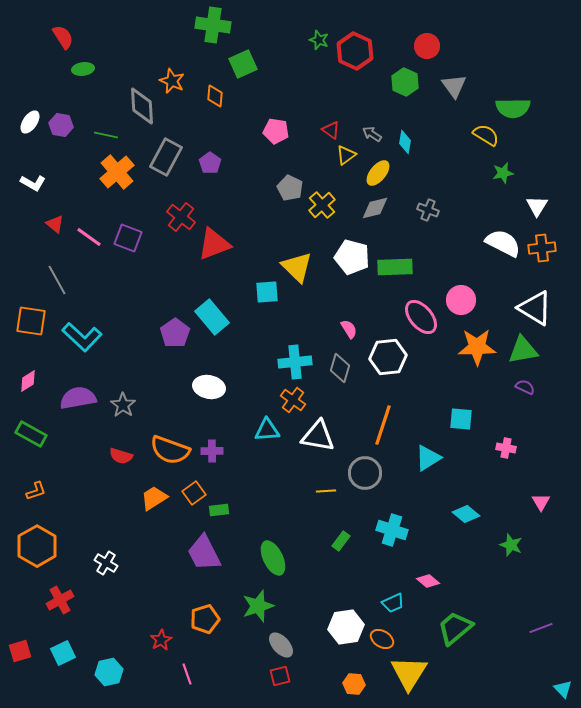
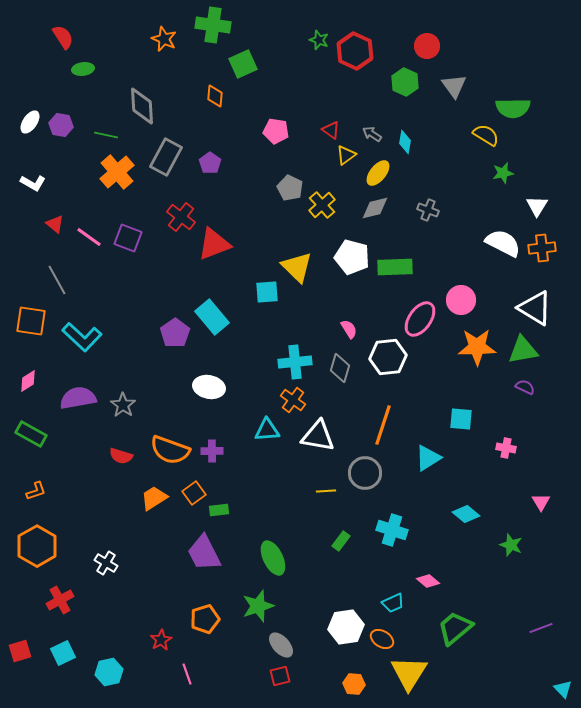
orange star at (172, 81): moved 8 px left, 42 px up
pink ellipse at (421, 317): moved 1 px left, 2 px down; rotated 75 degrees clockwise
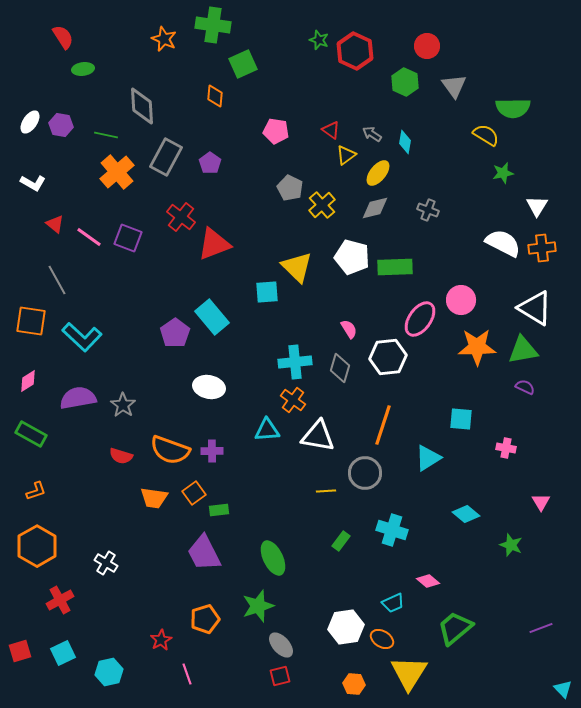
orange trapezoid at (154, 498): rotated 140 degrees counterclockwise
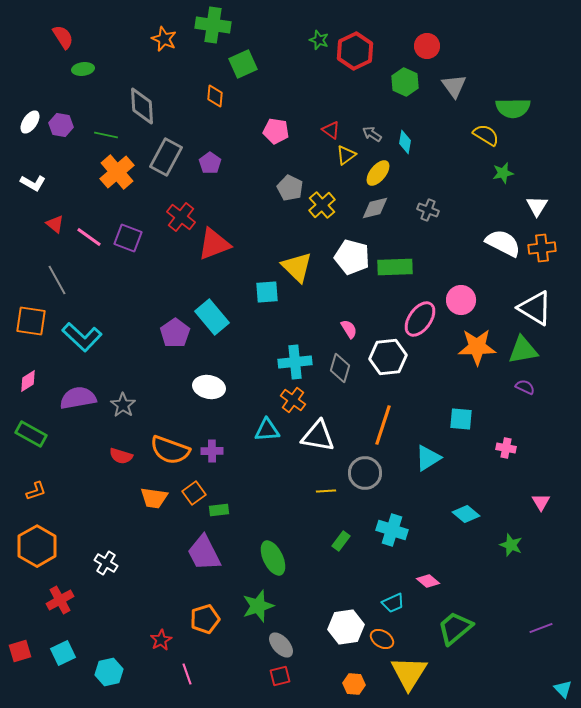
red hexagon at (355, 51): rotated 9 degrees clockwise
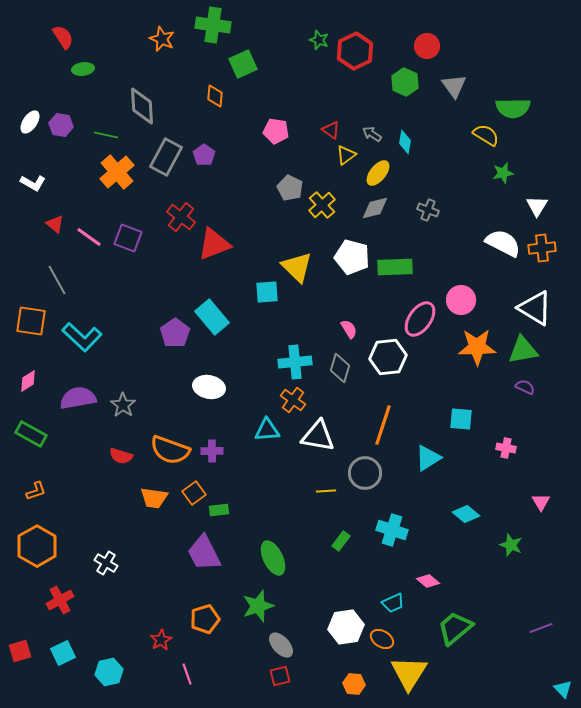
orange star at (164, 39): moved 2 px left
purple pentagon at (210, 163): moved 6 px left, 8 px up
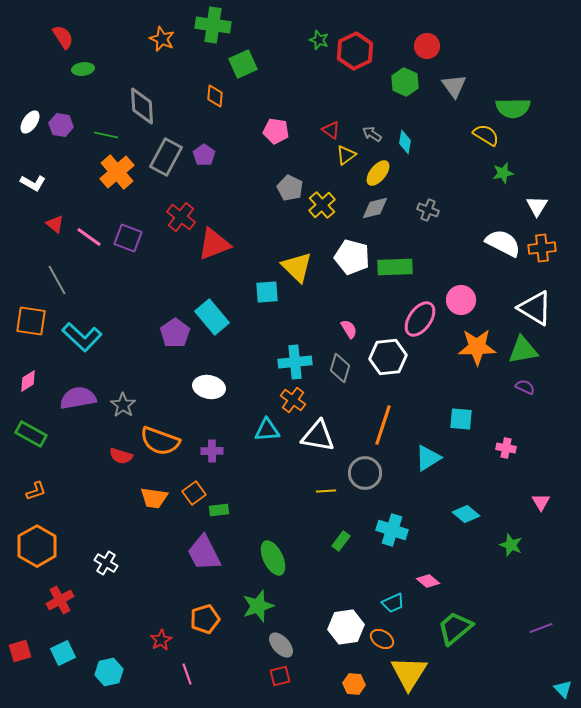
orange semicircle at (170, 450): moved 10 px left, 9 px up
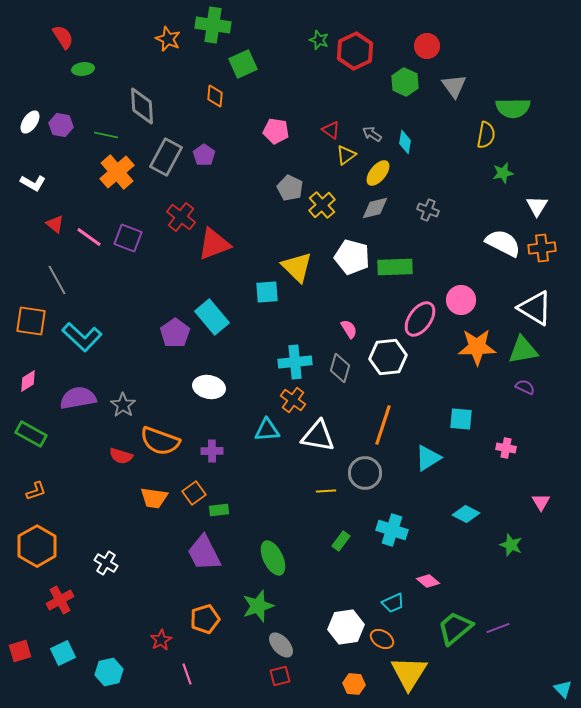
orange star at (162, 39): moved 6 px right
yellow semicircle at (486, 135): rotated 68 degrees clockwise
cyan diamond at (466, 514): rotated 12 degrees counterclockwise
purple line at (541, 628): moved 43 px left
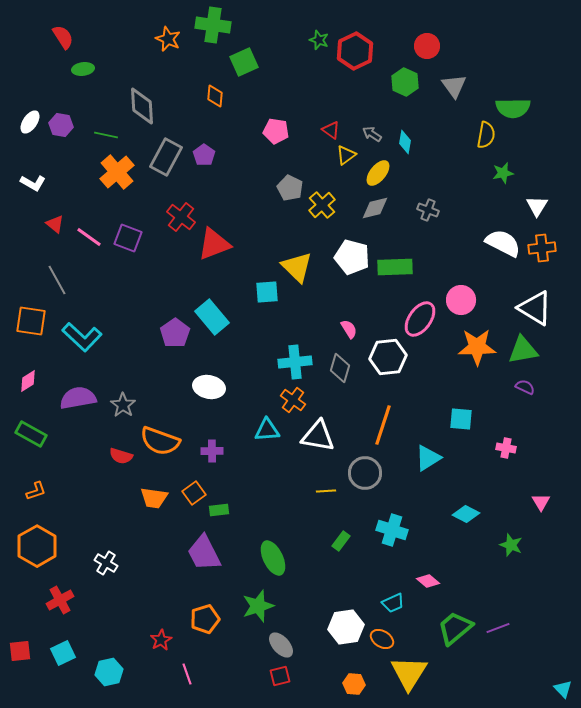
green square at (243, 64): moved 1 px right, 2 px up
red square at (20, 651): rotated 10 degrees clockwise
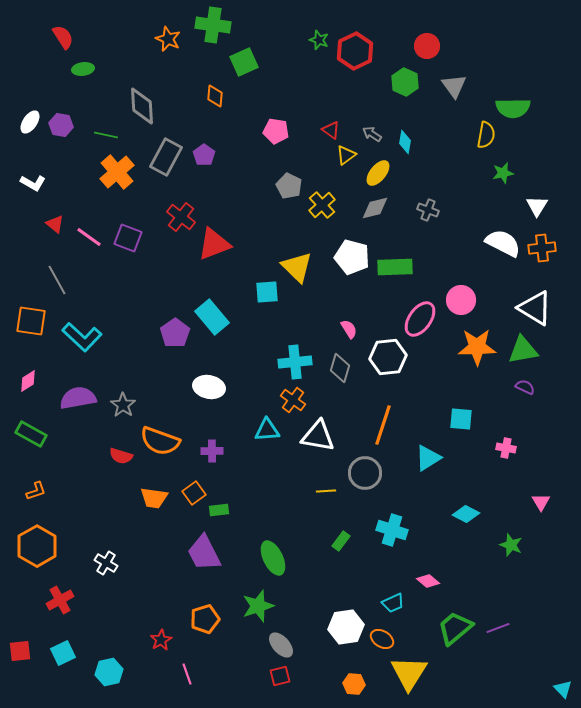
gray pentagon at (290, 188): moved 1 px left, 2 px up
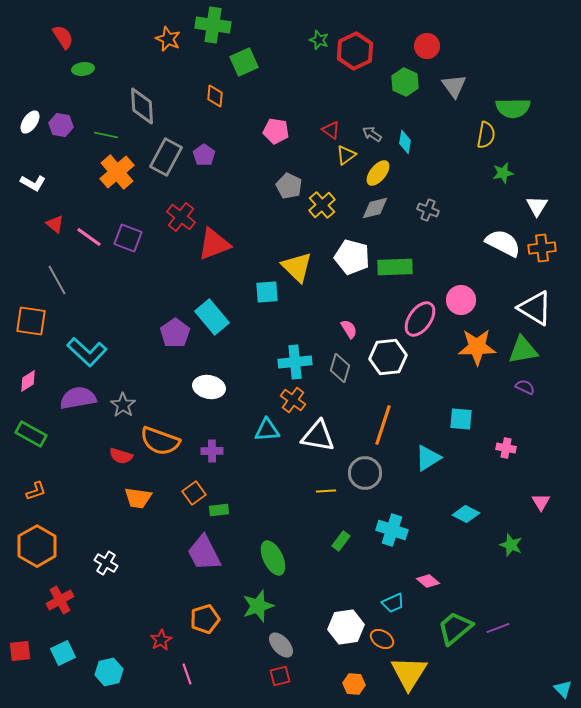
cyan L-shape at (82, 337): moved 5 px right, 15 px down
orange trapezoid at (154, 498): moved 16 px left
